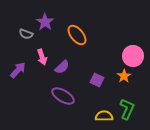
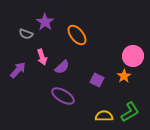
green L-shape: moved 3 px right, 3 px down; rotated 35 degrees clockwise
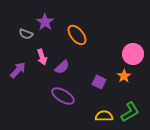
pink circle: moved 2 px up
purple square: moved 2 px right, 2 px down
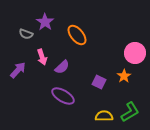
pink circle: moved 2 px right, 1 px up
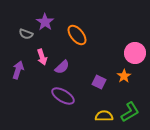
purple arrow: rotated 24 degrees counterclockwise
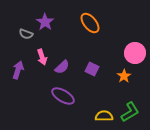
orange ellipse: moved 13 px right, 12 px up
purple square: moved 7 px left, 13 px up
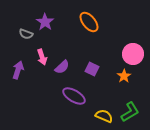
orange ellipse: moved 1 px left, 1 px up
pink circle: moved 2 px left, 1 px down
purple ellipse: moved 11 px right
yellow semicircle: rotated 24 degrees clockwise
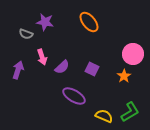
purple star: rotated 24 degrees counterclockwise
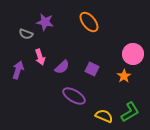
pink arrow: moved 2 px left
